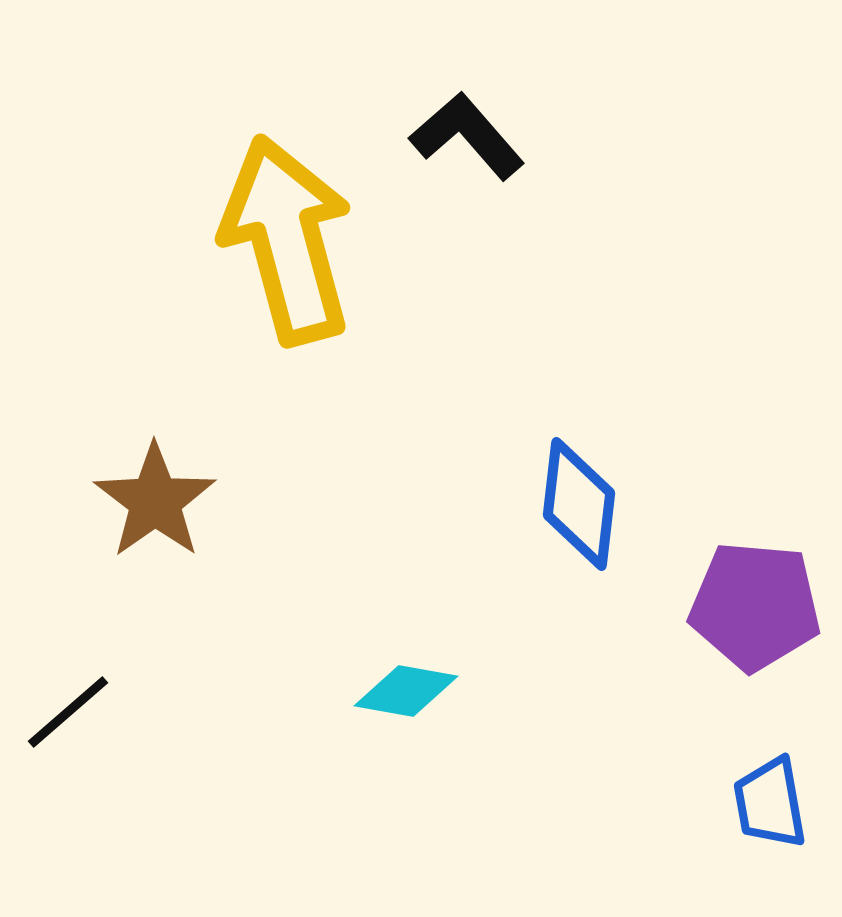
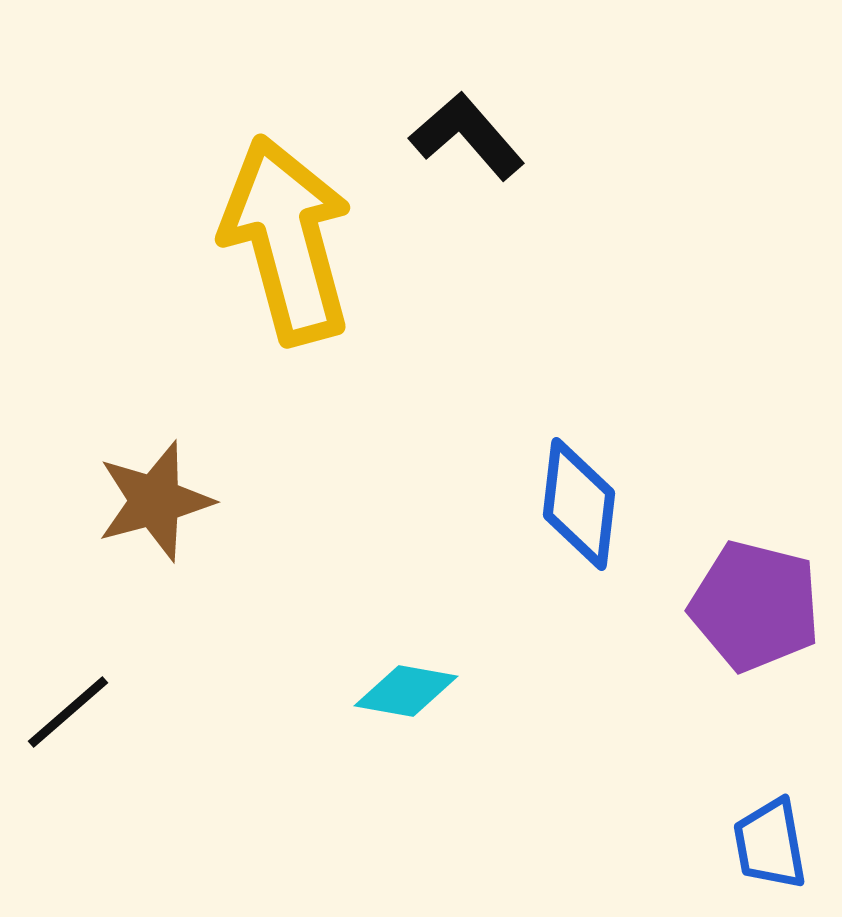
brown star: rotated 20 degrees clockwise
purple pentagon: rotated 9 degrees clockwise
blue trapezoid: moved 41 px down
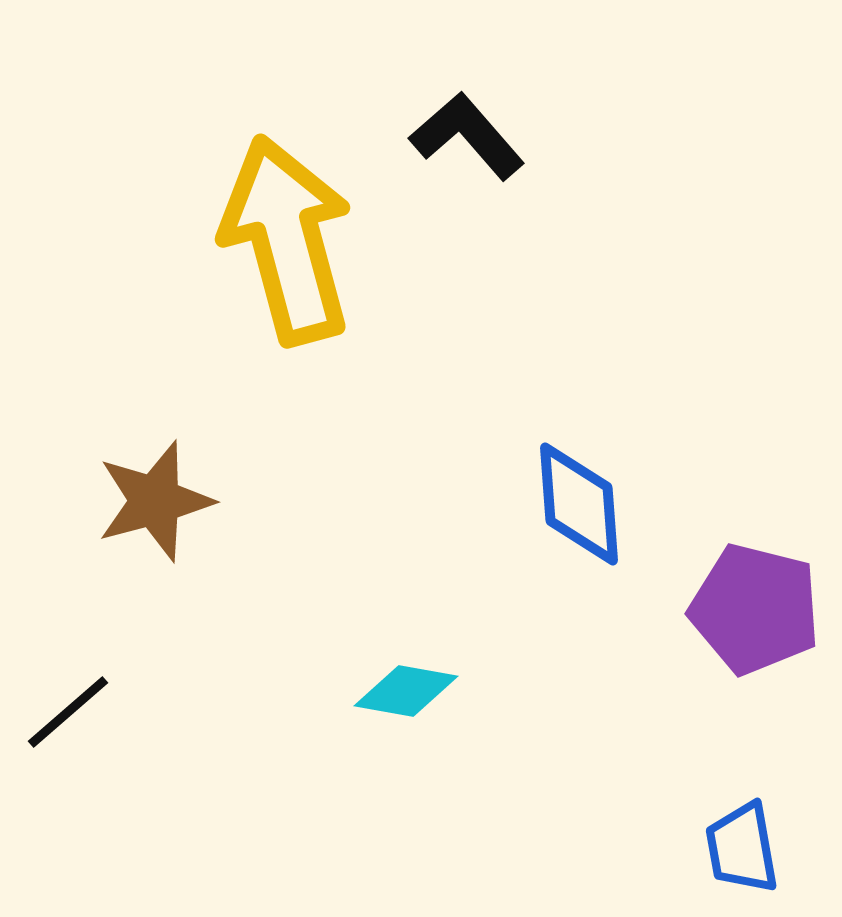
blue diamond: rotated 11 degrees counterclockwise
purple pentagon: moved 3 px down
blue trapezoid: moved 28 px left, 4 px down
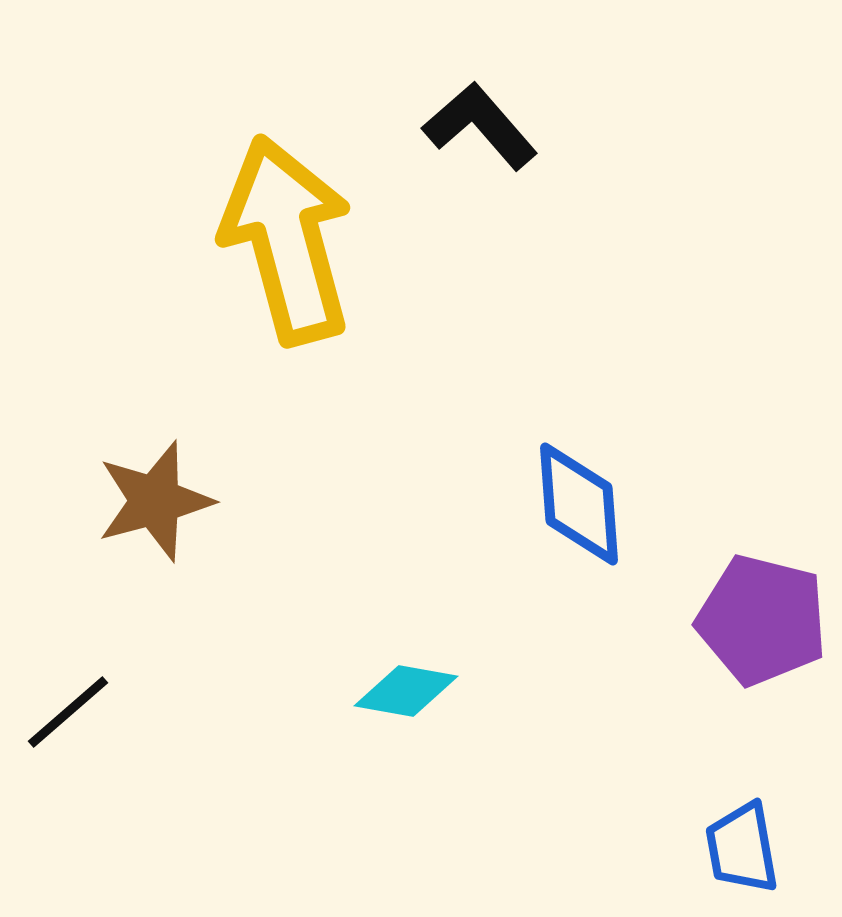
black L-shape: moved 13 px right, 10 px up
purple pentagon: moved 7 px right, 11 px down
